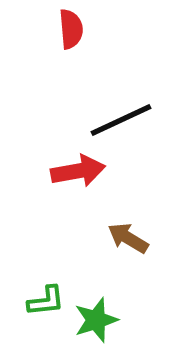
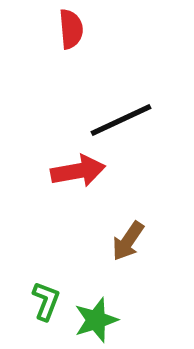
brown arrow: moved 3 px down; rotated 87 degrees counterclockwise
green L-shape: rotated 63 degrees counterclockwise
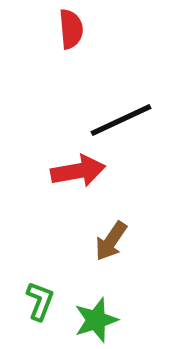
brown arrow: moved 17 px left
green L-shape: moved 6 px left
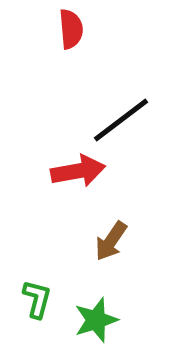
black line: rotated 12 degrees counterclockwise
green L-shape: moved 3 px left, 2 px up; rotated 6 degrees counterclockwise
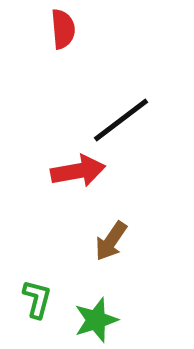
red semicircle: moved 8 px left
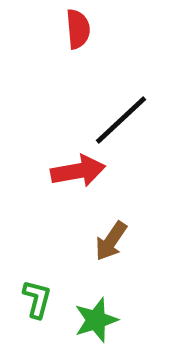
red semicircle: moved 15 px right
black line: rotated 6 degrees counterclockwise
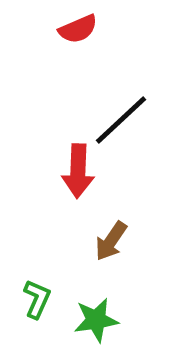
red semicircle: rotated 72 degrees clockwise
red arrow: rotated 102 degrees clockwise
green L-shape: rotated 9 degrees clockwise
green star: rotated 9 degrees clockwise
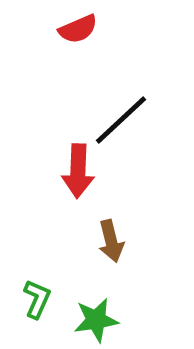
brown arrow: rotated 48 degrees counterclockwise
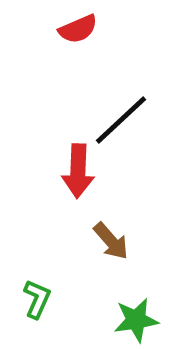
brown arrow: rotated 27 degrees counterclockwise
green star: moved 40 px right
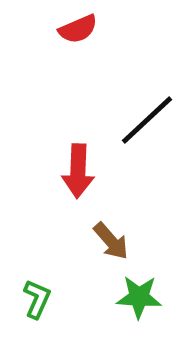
black line: moved 26 px right
green star: moved 3 px right, 23 px up; rotated 12 degrees clockwise
